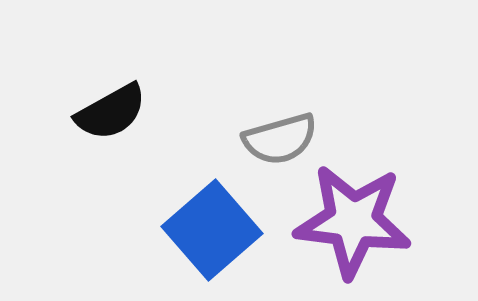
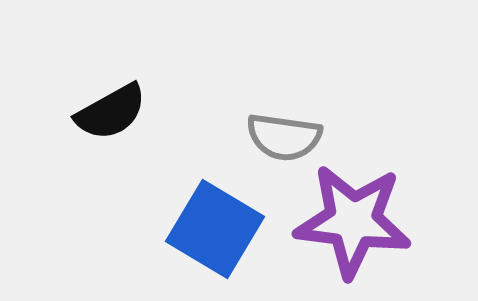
gray semicircle: moved 4 px right, 2 px up; rotated 24 degrees clockwise
blue square: moved 3 px right, 1 px up; rotated 18 degrees counterclockwise
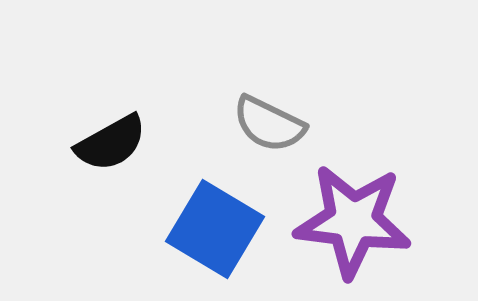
black semicircle: moved 31 px down
gray semicircle: moved 15 px left, 13 px up; rotated 18 degrees clockwise
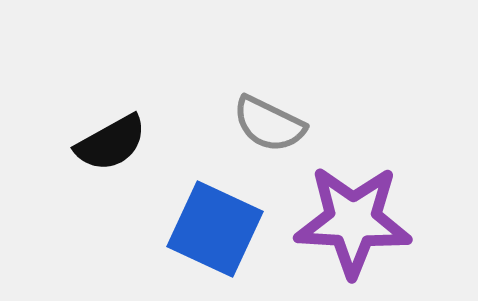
purple star: rotated 4 degrees counterclockwise
blue square: rotated 6 degrees counterclockwise
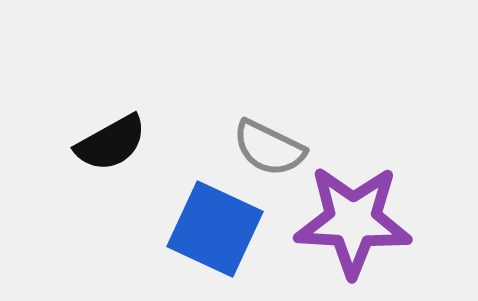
gray semicircle: moved 24 px down
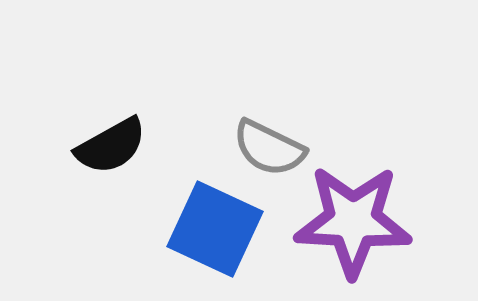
black semicircle: moved 3 px down
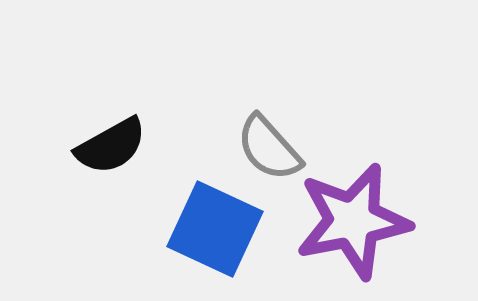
gray semicircle: rotated 22 degrees clockwise
purple star: rotated 14 degrees counterclockwise
